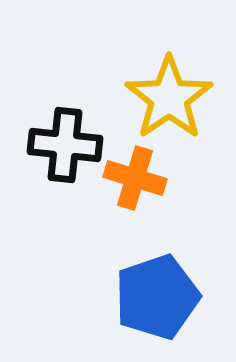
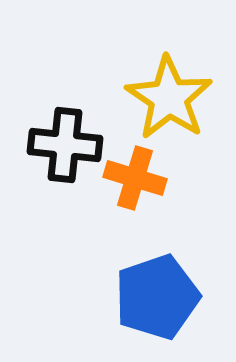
yellow star: rotated 4 degrees counterclockwise
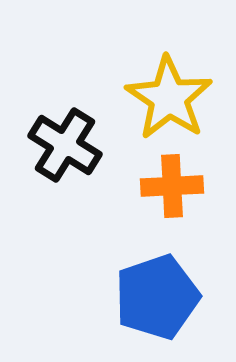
black cross: rotated 26 degrees clockwise
orange cross: moved 37 px right, 8 px down; rotated 20 degrees counterclockwise
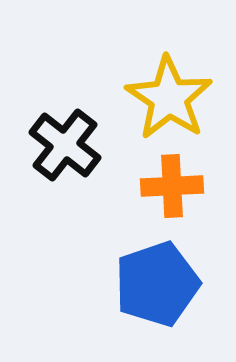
black cross: rotated 6 degrees clockwise
blue pentagon: moved 13 px up
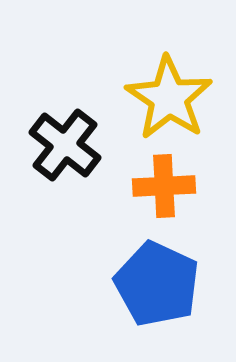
orange cross: moved 8 px left
blue pentagon: rotated 28 degrees counterclockwise
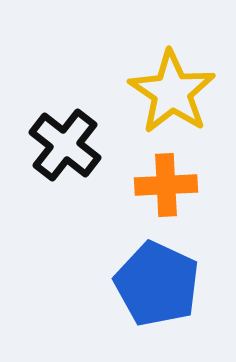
yellow star: moved 3 px right, 6 px up
orange cross: moved 2 px right, 1 px up
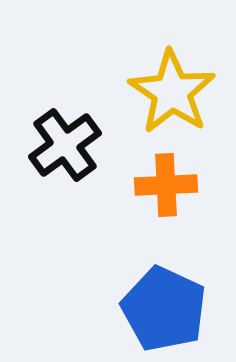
black cross: rotated 16 degrees clockwise
blue pentagon: moved 7 px right, 25 px down
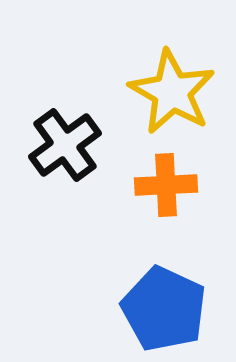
yellow star: rotated 4 degrees counterclockwise
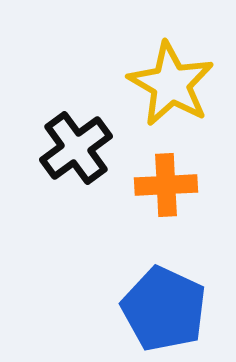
yellow star: moved 1 px left, 8 px up
black cross: moved 11 px right, 3 px down
